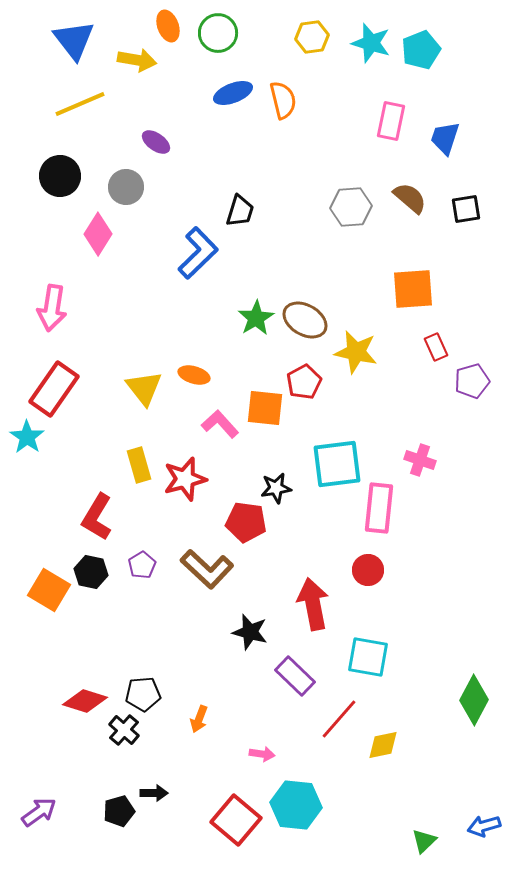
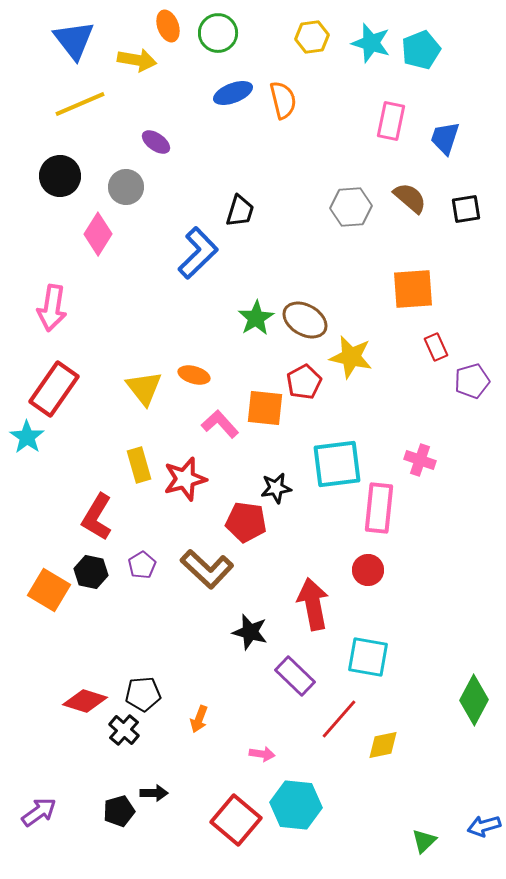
yellow star at (356, 352): moved 5 px left, 5 px down
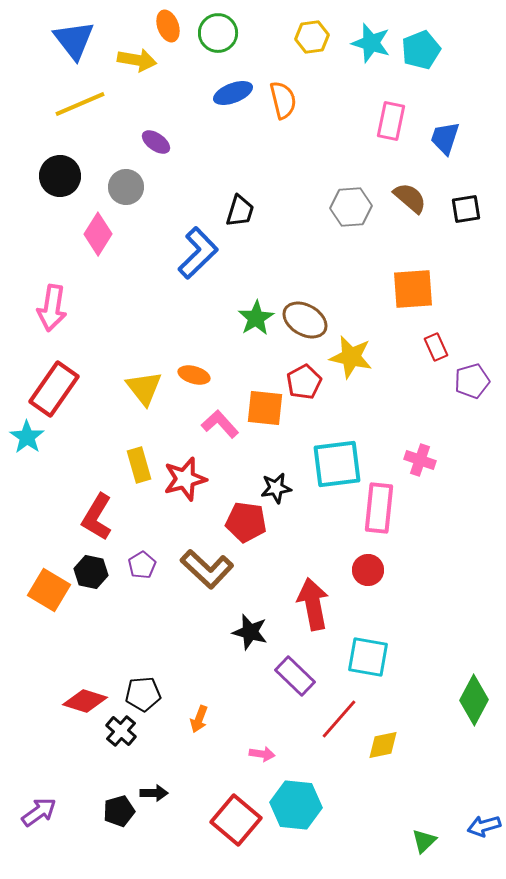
black cross at (124, 730): moved 3 px left, 1 px down
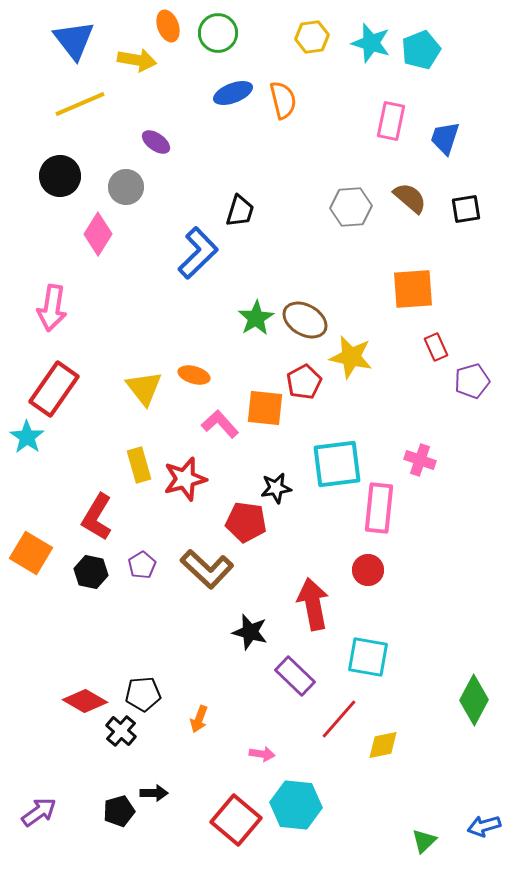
orange square at (49, 590): moved 18 px left, 37 px up
red diamond at (85, 701): rotated 12 degrees clockwise
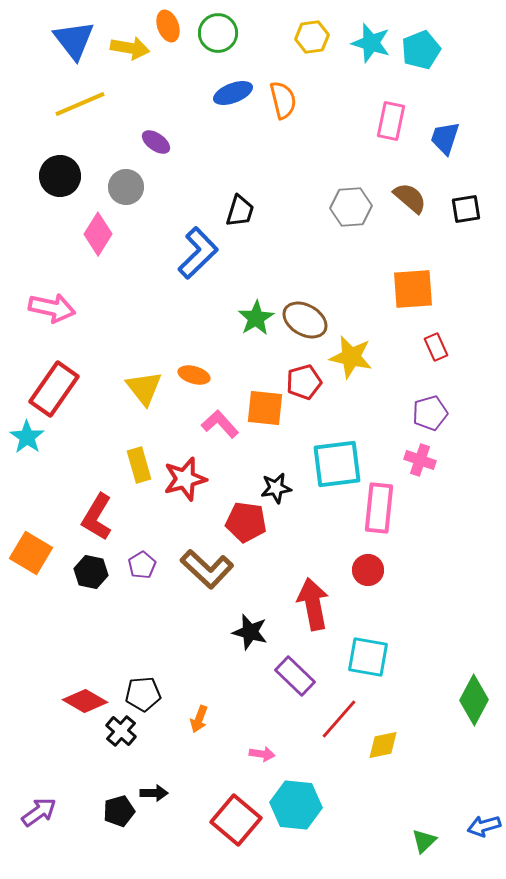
yellow arrow at (137, 60): moved 7 px left, 12 px up
pink arrow at (52, 308): rotated 87 degrees counterclockwise
purple pentagon at (472, 381): moved 42 px left, 32 px down
red pentagon at (304, 382): rotated 12 degrees clockwise
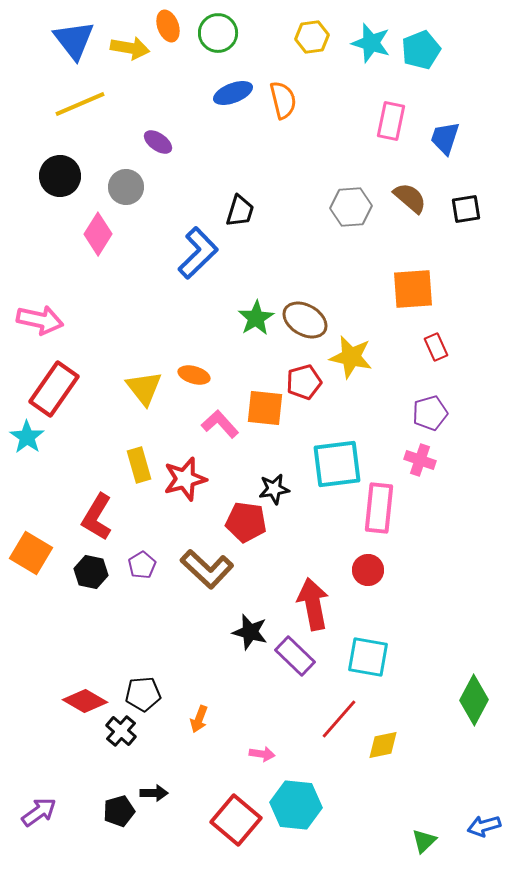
purple ellipse at (156, 142): moved 2 px right
pink arrow at (52, 308): moved 12 px left, 12 px down
black star at (276, 488): moved 2 px left, 1 px down
purple rectangle at (295, 676): moved 20 px up
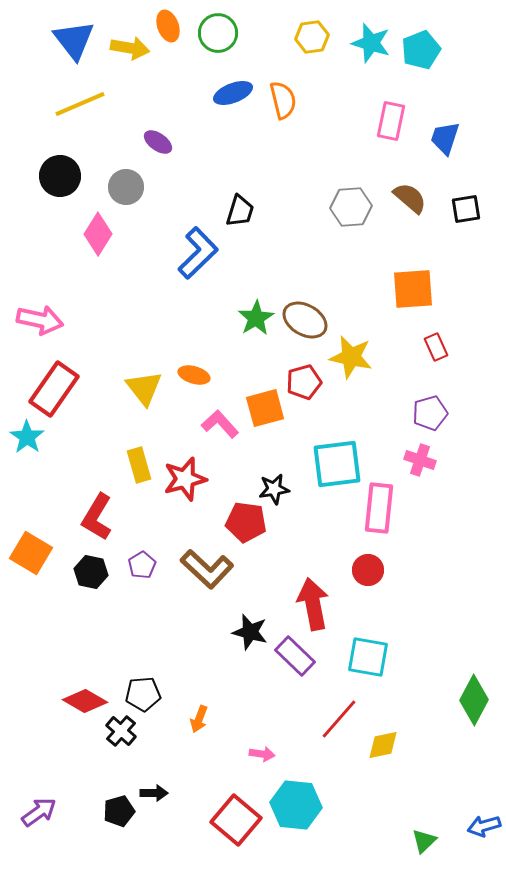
orange square at (265, 408): rotated 21 degrees counterclockwise
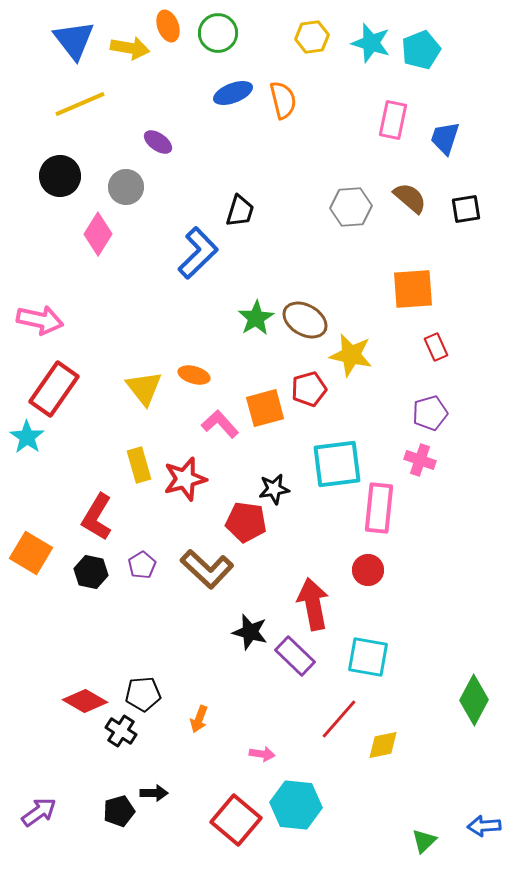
pink rectangle at (391, 121): moved 2 px right, 1 px up
yellow star at (351, 357): moved 2 px up
red pentagon at (304, 382): moved 5 px right, 7 px down
black cross at (121, 731): rotated 8 degrees counterclockwise
blue arrow at (484, 826): rotated 12 degrees clockwise
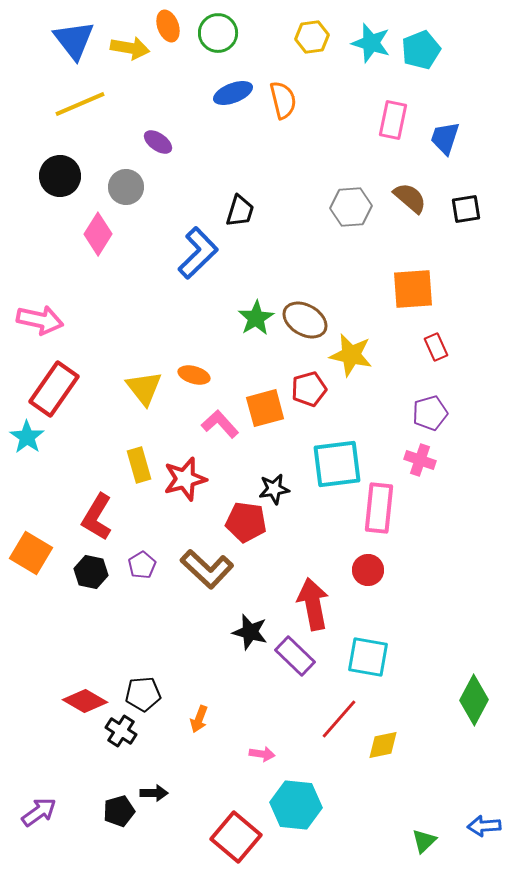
red square at (236, 820): moved 17 px down
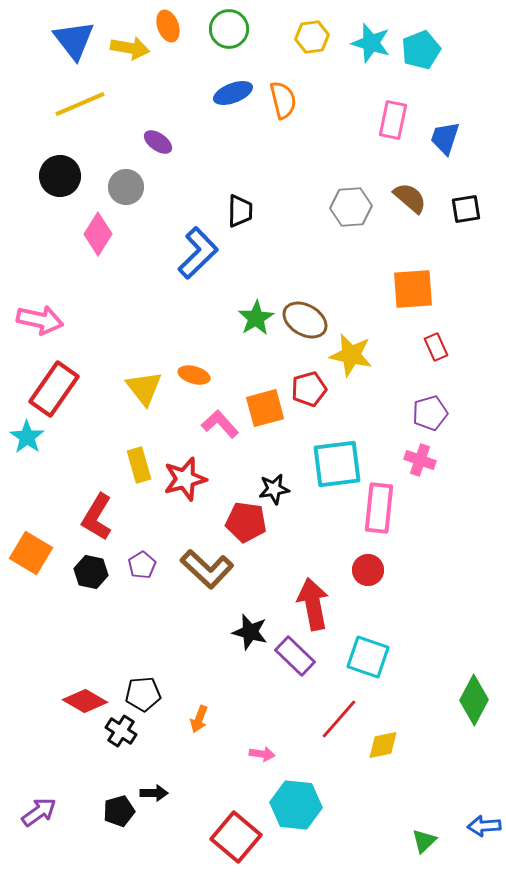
green circle at (218, 33): moved 11 px right, 4 px up
black trapezoid at (240, 211): rotated 16 degrees counterclockwise
cyan square at (368, 657): rotated 9 degrees clockwise
